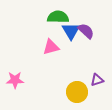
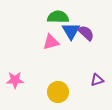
purple semicircle: moved 2 px down
pink triangle: moved 5 px up
yellow circle: moved 19 px left
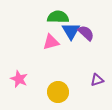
pink star: moved 4 px right, 1 px up; rotated 24 degrees clockwise
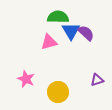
pink triangle: moved 2 px left
pink star: moved 7 px right
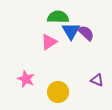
pink triangle: rotated 18 degrees counterclockwise
purple triangle: rotated 40 degrees clockwise
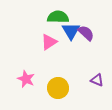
yellow circle: moved 4 px up
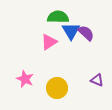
pink star: moved 1 px left
yellow circle: moved 1 px left
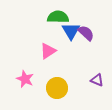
pink triangle: moved 1 px left, 9 px down
